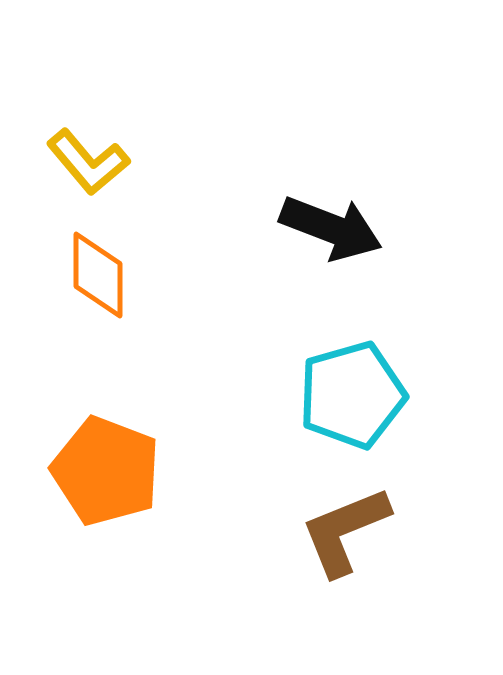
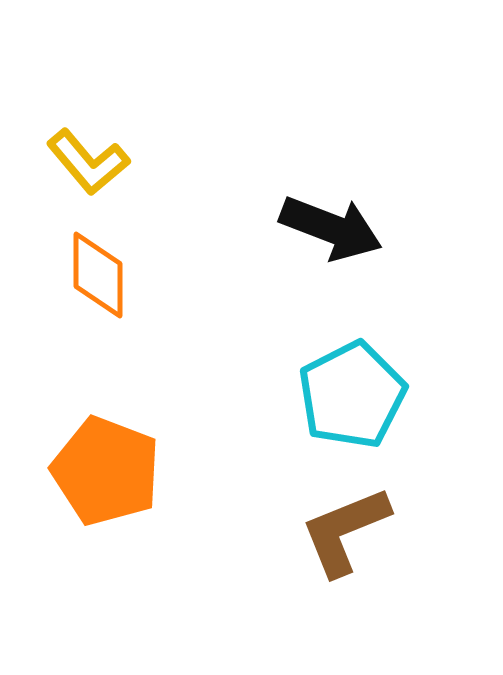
cyan pentagon: rotated 11 degrees counterclockwise
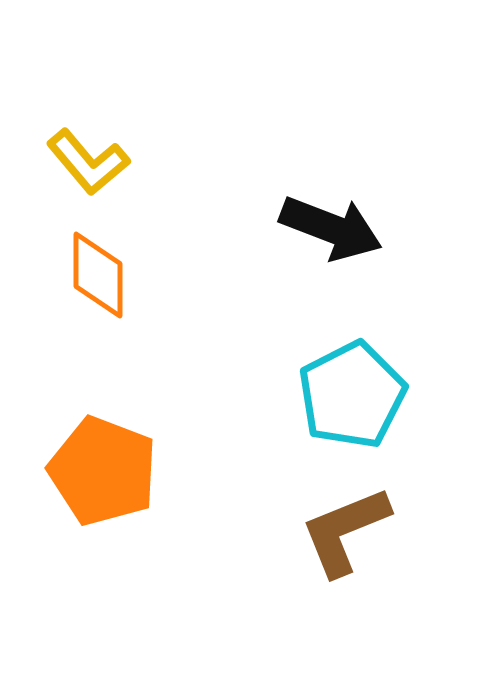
orange pentagon: moved 3 px left
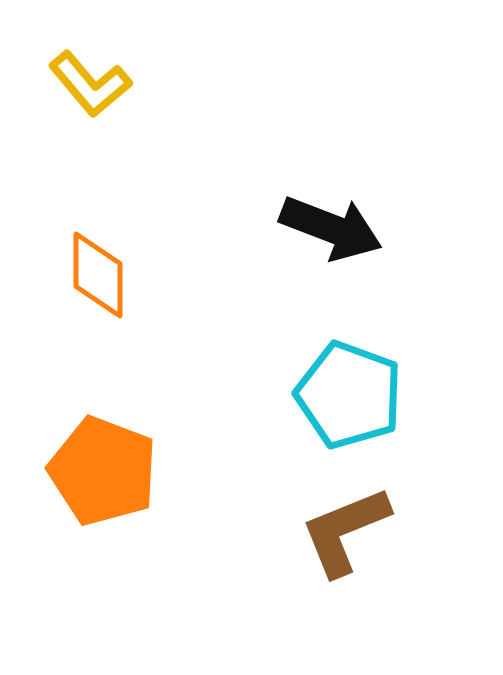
yellow L-shape: moved 2 px right, 78 px up
cyan pentagon: moved 3 px left; rotated 25 degrees counterclockwise
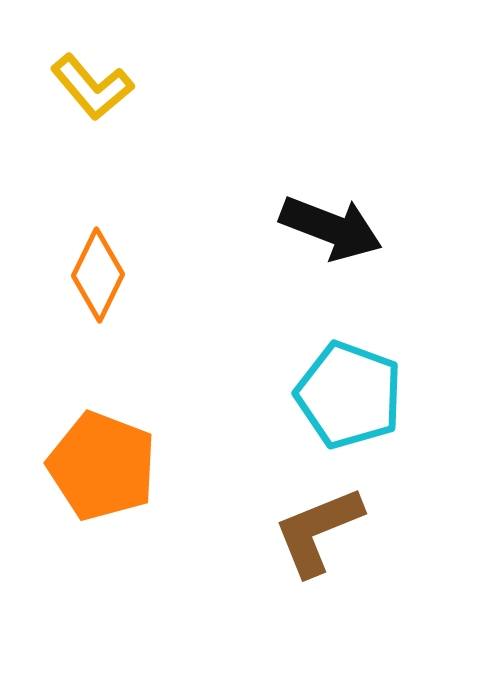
yellow L-shape: moved 2 px right, 3 px down
orange diamond: rotated 26 degrees clockwise
orange pentagon: moved 1 px left, 5 px up
brown L-shape: moved 27 px left
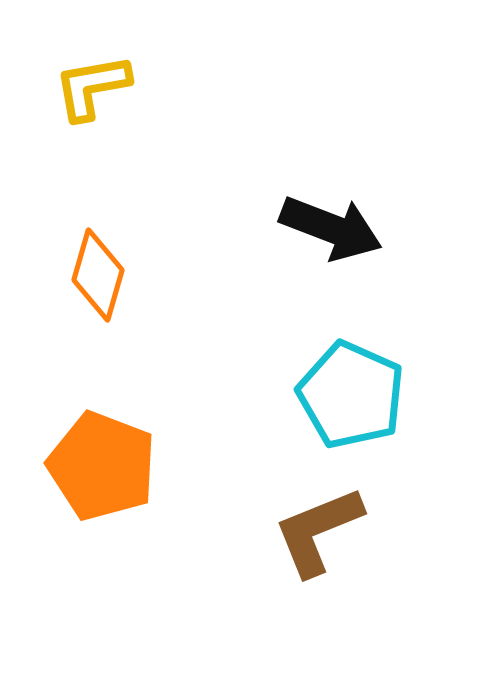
yellow L-shape: rotated 120 degrees clockwise
orange diamond: rotated 10 degrees counterclockwise
cyan pentagon: moved 2 px right; rotated 4 degrees clockwise
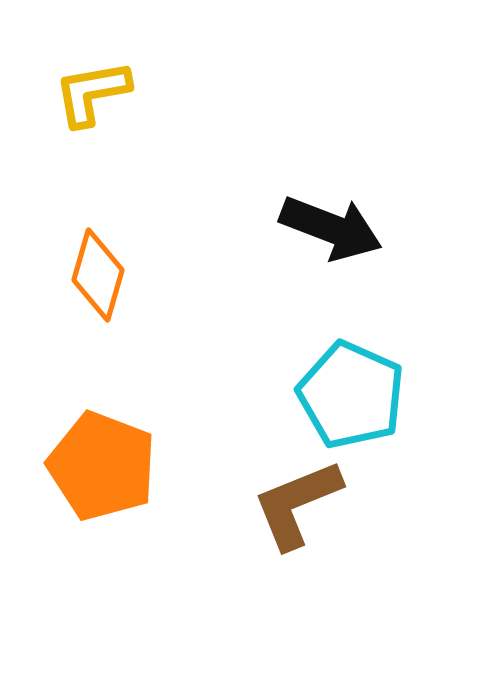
yellow L-shape: moved 6 px down
brown L-shape: moved 21 px left, 27 px up
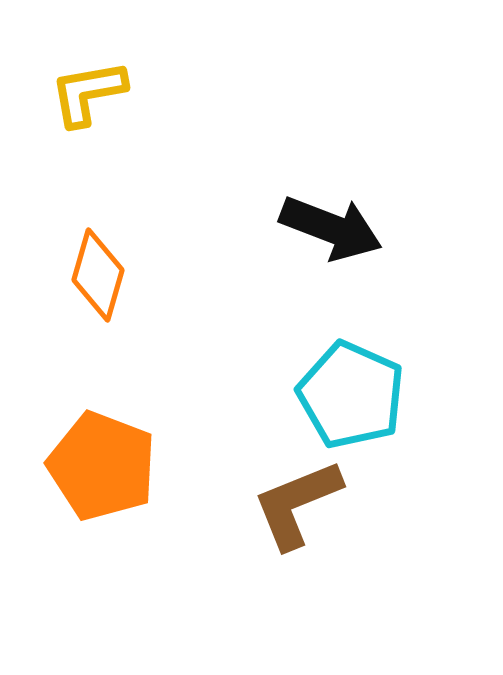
yellow L-shape: moved 4 px left
